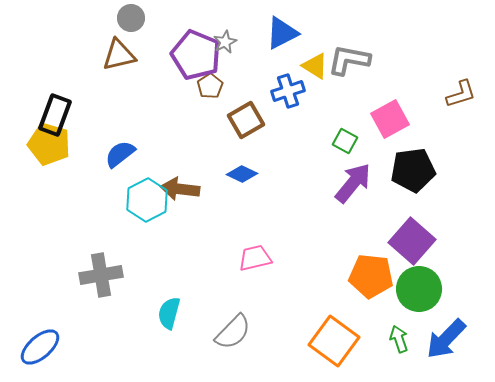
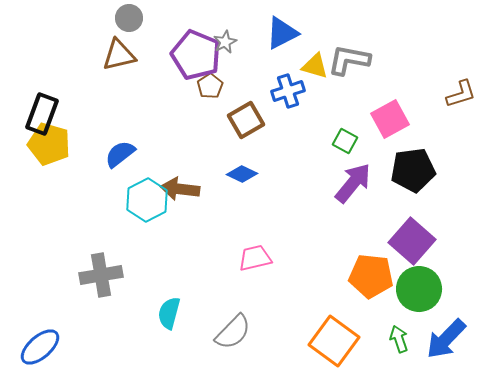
gray circle: moved 2 px left
yellow triangle: rotated 16 degrees counterclockwise
black rectangle: moved 13 px left, 1 px up
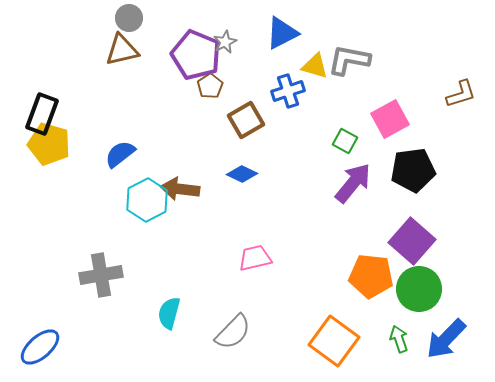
brown triangle: moved 3 px right, 5 px up
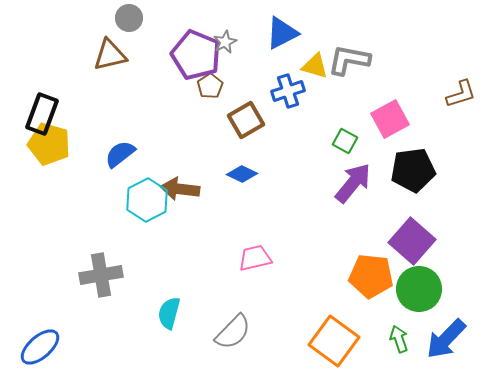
brown triangle: moved 12 px left, 5 px down
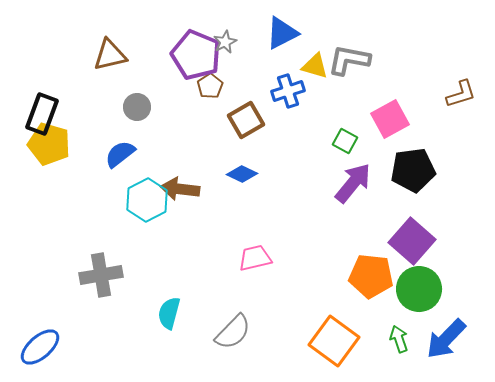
gray circle: moved 8 px right, 89 px down
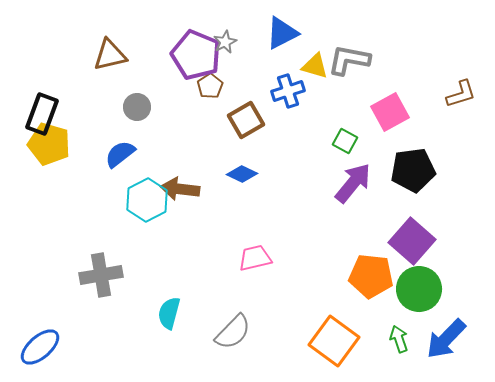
pink square: moved 7 px up
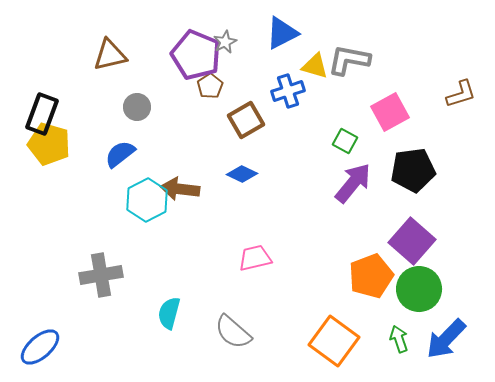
orange pentagon: rotated 27 degrees counterclockwise
gray semicircle: rotated 87 degrees clockwise
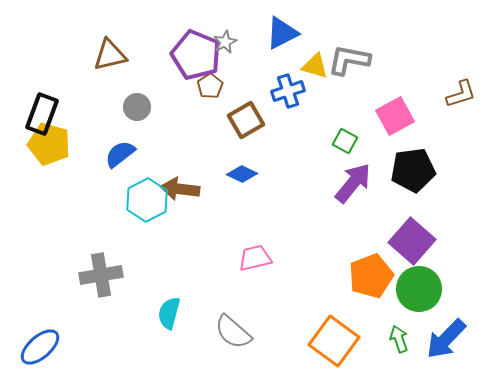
pink square: moved 5 px right, 4 px down
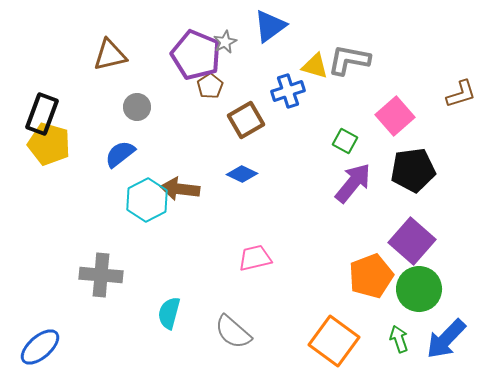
blue triangle: moved 12 px left, 7 px up; rotated 9 degrees counterclockwise
pink square: rotated 12 degrees counterclockwise
gray cross: rotated 15 degrees clockwise
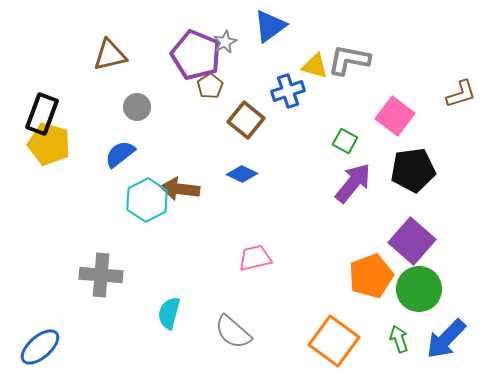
pink square: rotated 12 degrees counterclockwise
brown square: rotated 21 degrees counterclockwise
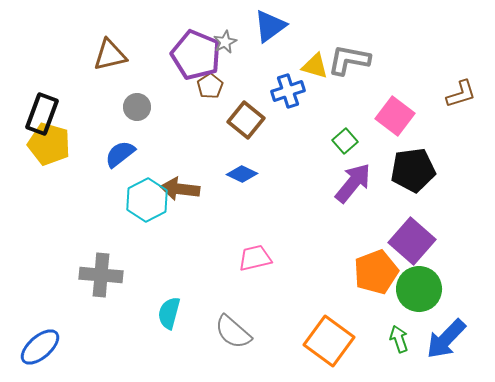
green square: rotated 20 degrees clockwise
orange pentagon: moved 5 px right, 4 px up
orange square: moved 5 px left
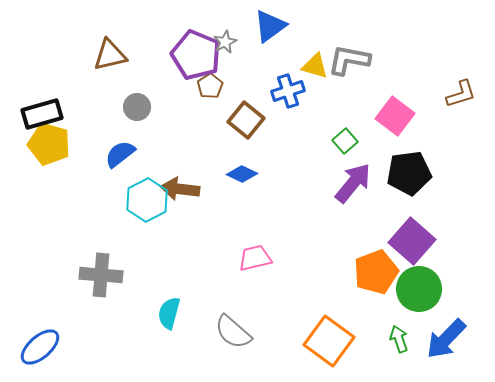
black rectangle: rotated 54 degrees clockwise
black pentagon: moved 4 px left, 3 px down
